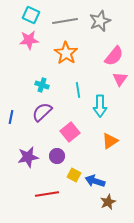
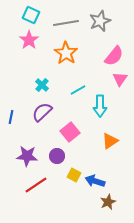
gray line: moved 1 px right, 2 px down
pink star: rotated 30 degrees counterclockwise
cyan cross: rotated 24 degrees clockwise
cyan line: rotated 70 degrees clockwise
purple star: moved 1 px left, 1 px up; rotated 15 degrees clockwise
red line: moved 11 px left, 9 px up; rotated 25 degrees counterclockwise
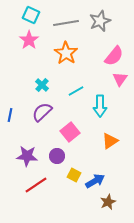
cyan line: moved 2 px left, 1 px down
blue line: moved 1 px left, 2 px up
blue arrow: rotated 132 degrees clockwise
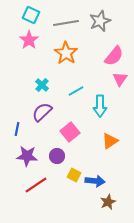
blue line: moved 7 px right, 14 px down
blue arrow: rotated 36 degrees clockwise
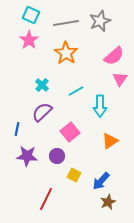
pink semicircle: rotated 10 degrees clockwise
blue arrow: moved 6 px right; rotated 126 degrees clockwise
red line: moved 10 px right, 14 px down; rotated 30 degrees counterclockwise
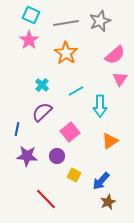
pink semicircle: moved 1 px right, 1 px up
red line: rotated 70 degrees counterclockwise
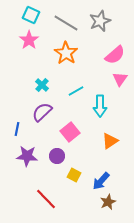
gray line: rotated 40 degrees clockwise
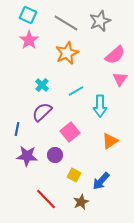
cyan square: moved 3 px left
orange star: moved 1 px right; rotated 15 degrees clockwise
purple circle: moved 2 px left, 1 px up
brown star: moved 27 px left
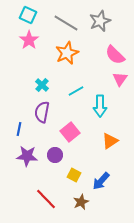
pink semicircle: rotated 85 degrees clockwise
purple semicircle: rotated 35 degrees counterclockwise
blue line: moved 2 px right
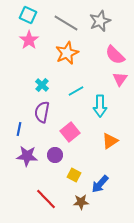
blue arrow: moved 1 px left, 3 px down
brown star: rotated 21 degrees clockwise
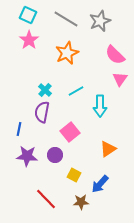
gray line: moved 4 px up
cyan cross: moved 3 px right, 5 px down
orange triangle: moved 2 px left, 8 px down
